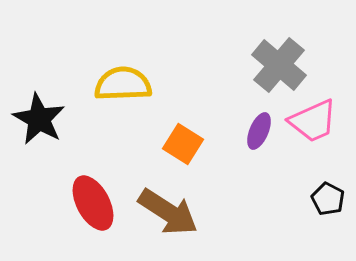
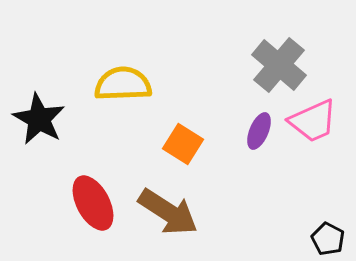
black pentagon: moved 40 px down
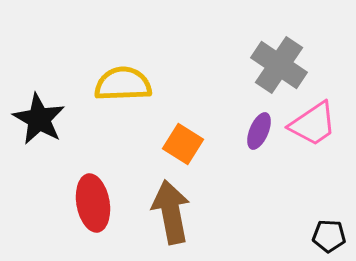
gray cross: rotated 6 degrees counterclockwise
pink trapezoid: moved 3 px down; rotated 10 degrees counterclockwise
red ellipse: rotated 18 degrees clockwise
brown arrow: moved 3 px right; rotated 134 degrees counterclockwise
black pentagon: moved 1 px right, 3 px up; rotated 24 degrees counterclockwise
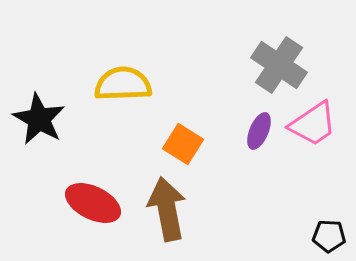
red ellipse: rotated 54 degrees counterclockwise
brown arrow: moved 4 px left, 3 px up
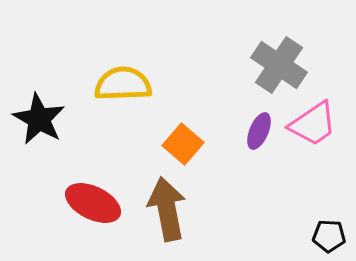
orange square: rotated 9 degrees clockwise
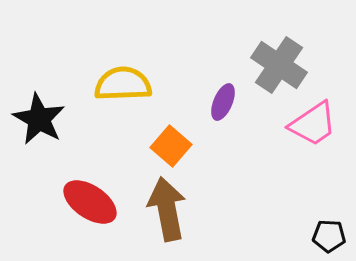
purple ellipse: moved 36 px left, 29 px up
orange square: moved 12 px left, 2 px down
red ellipse: moved 3 px left, 1 px up; rotated 8 degrees clockwise
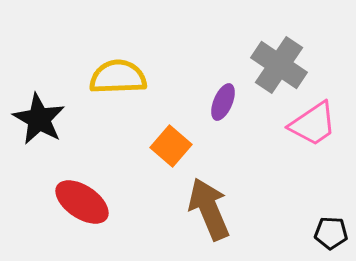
yellow semicircle: moved 5 px left, 7 px up
red ellipse: moved 8 px left
brown arrow: moved 42 px right; rotated 12 degrees counterclockwise
black pentagon: moved 2 px right, 3 px up
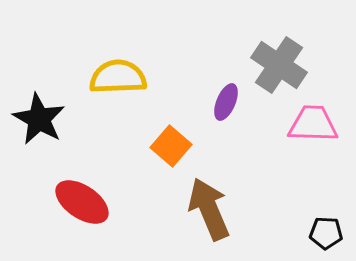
purple ellipse: moved 3 px right
pink trapezoid: rotated 144 degrees counterclockwise
black pentagon: moved 5 px left
